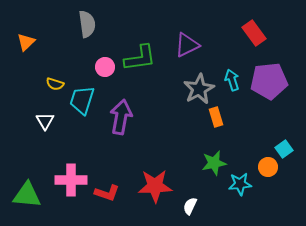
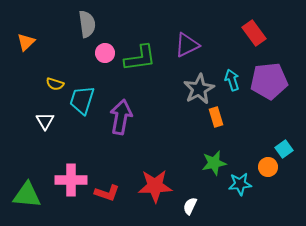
pink circle: moved 14 px up
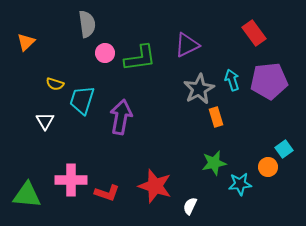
red star: rotated 20 degrees clockwise
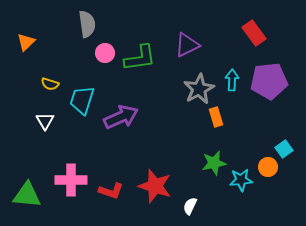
cyan arrow: rotated 20 degrees clockwise
yellow semicircle: moved 5 px left
purple arrow: rotated 56 degrees clockwise
cyan star: moved 1 px right, 4 px up
red L-shape: moved 4 px right, 2 px up
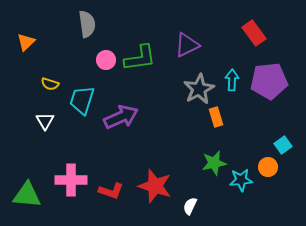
pink circle: moved 1 px right, 7 px down
cyan square: moved 1 px left, 4 px up
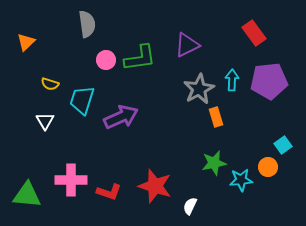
red L-shape: moved 2 px left, 1 px down
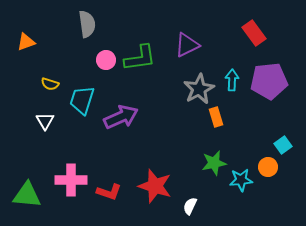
orange triangle: rotated 24 degrees clockwise
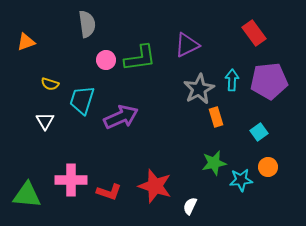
cyan square: moved 24 px left, 13 px up
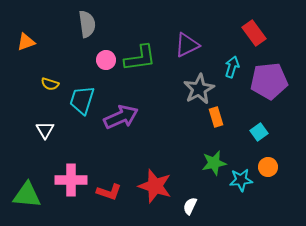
cyan arrow: moved 13 px up; rotated 15 degrees clockwise
white triangle: moved 9 px down
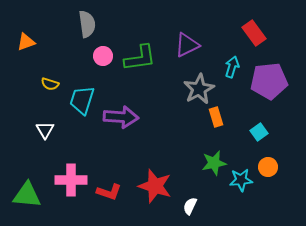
pink circle: moved 3 px left, 4 px up
purple arrow: rotated 28 degrees clockwise
